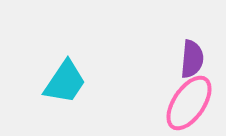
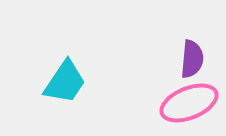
pink ellipse: rotated 34 degrees clockwise
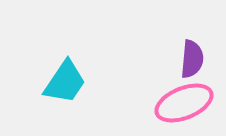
pink ellipse: moved 5 px left
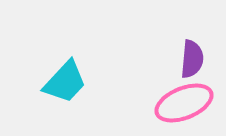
cyan trapezoid: rotated 9 degrees clockwise
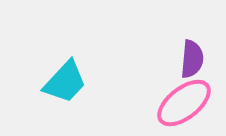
pink ellipse: rotated 16 degrees counterclockwise
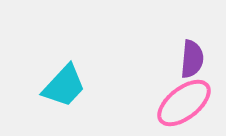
cyan trapezoid: moved 1 px left, 4 px down
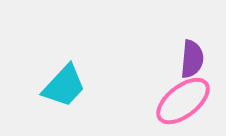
pink ellipse: moved 1 px left, 2 px up
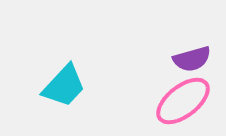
purple semicircle: rotated 69 degrees clockwise
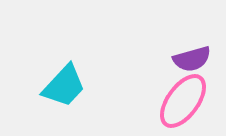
pink ellipse: rotated 16 degrees counterclockwise
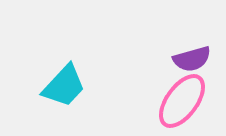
pink ellipse: moved 1 px left
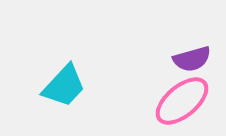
pink ellipse: rotated 14 degrees clockwise
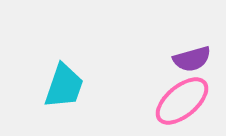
cyan trapezoid: rotated 24 degrees counterclockwise
